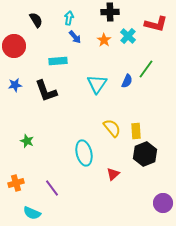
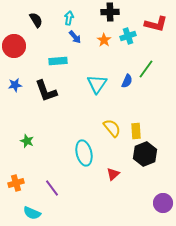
cyan cross: rotated 28 degrees clockwise
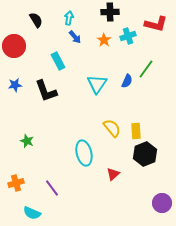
cyan rectangle: rotated 66 degrees clockwise
purple circle: moved 1 px left
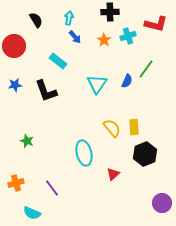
cyan rectangle: rotated 24 degrees counterclockwise
yellow rectangle: moved 2 px left, 4 px up
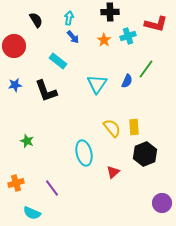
blue arrow: moved 2 px left
red triangle: moved 2 px up
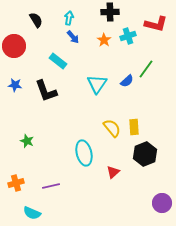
blue semicircle: rotated 24 degrees clockwise
blue star: rotated 16 degrees clockwise
purple line: moved 1 px left, 2 px up; rotated 66 degrees counterclockwise
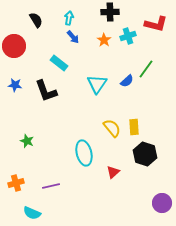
cyan rectangle: moved 1 px right, 2 px down
black hexagon: rotated 20 degrees counterclockwise
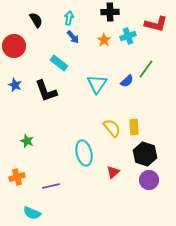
blue star: rotated 16 degrees clockwise
orange cross: moved 1 px right, 6 px up
purple circle: moved 13 px left, 23 px up
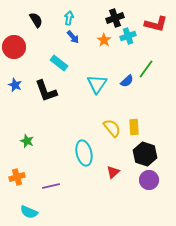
black cross: moved 5 px right, 6 px down; rotated 18 degrees counterclockwise
red circle: moved 1 px down
cyan semicircle: moved 3 px left, 1 px up
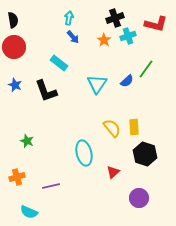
black semicircle: moved 23 px left; rotated 21 degrees clockwise
purple circle: moved 10 px left, 18 px down
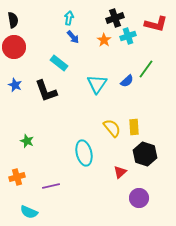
red triangle: moved 7 px right
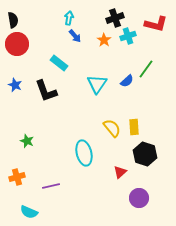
blue arrow: moved 2 px right, 1 px up
red circle: moved 3 px right, 3 px up
